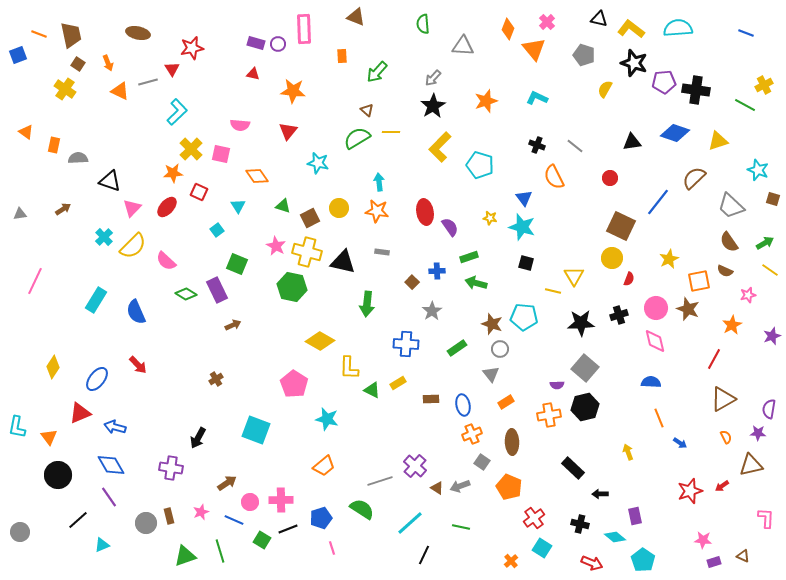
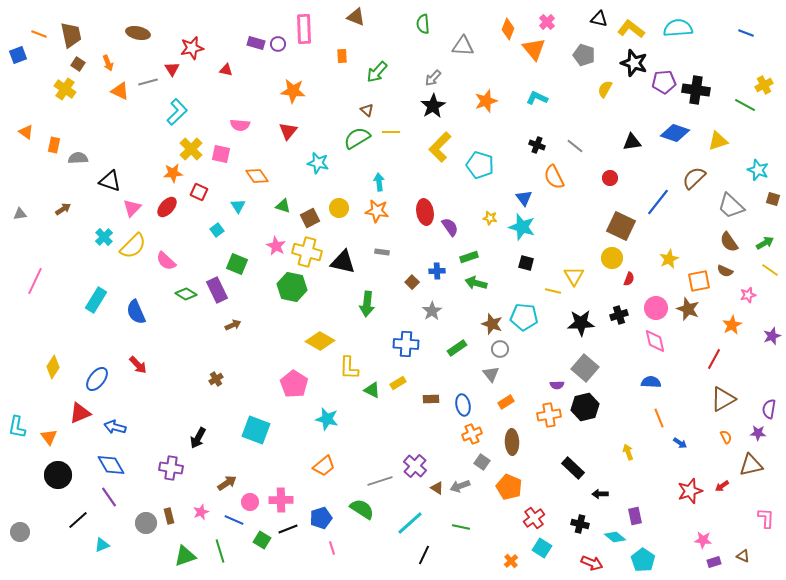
red triangle at (253, 74): moved 27 px left, 4 px up
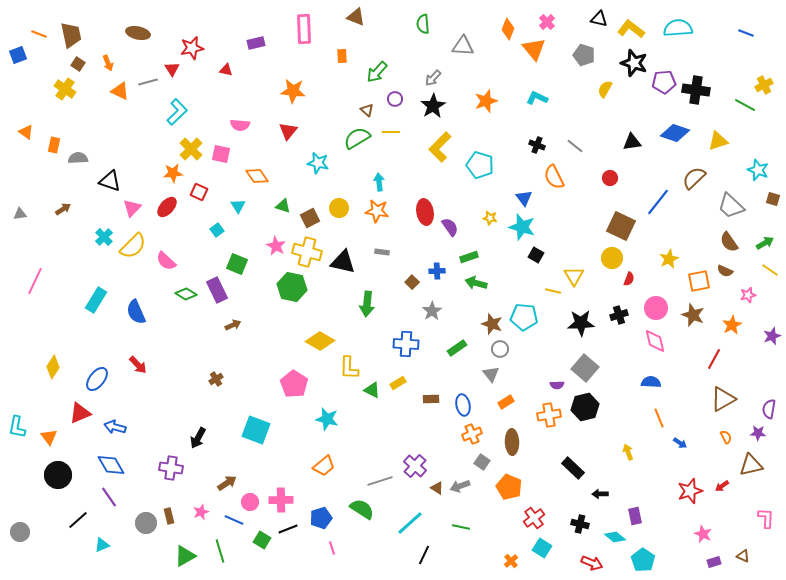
purple rectangle at (256, 43): rotated 30 degrees counterclockwise
purple circle at (278, 44): moved 117 px right, 55 px down
black square at (526, 263): moved 10 px right, 8 px up; rotated 14 degrees clockwise
brown star at (688, 309): moved 5 px right, 6 px down
pink star at (703, 540): moved 6 px up; rotated 18 degrees clockwise
green triangle at (185, 556): rotated 10 degrees counterclockwise
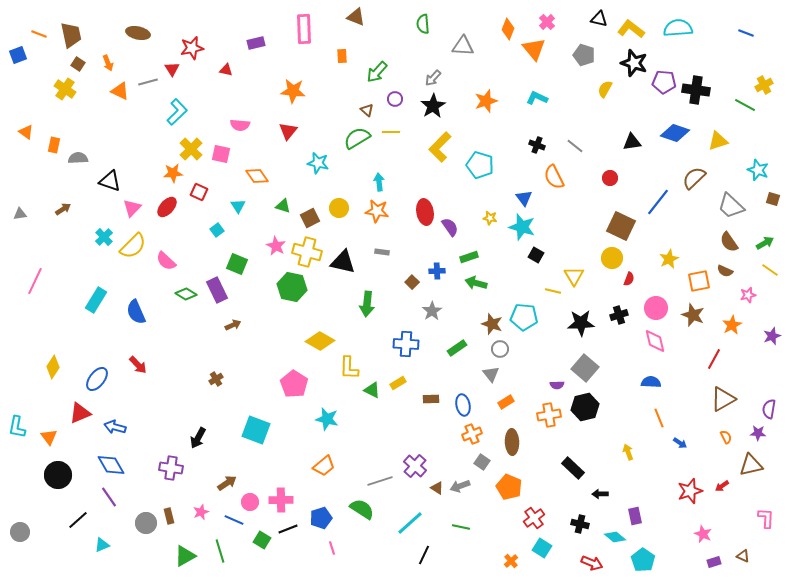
purple pentagon at (664, 82): rotated 10 degrees clockwise
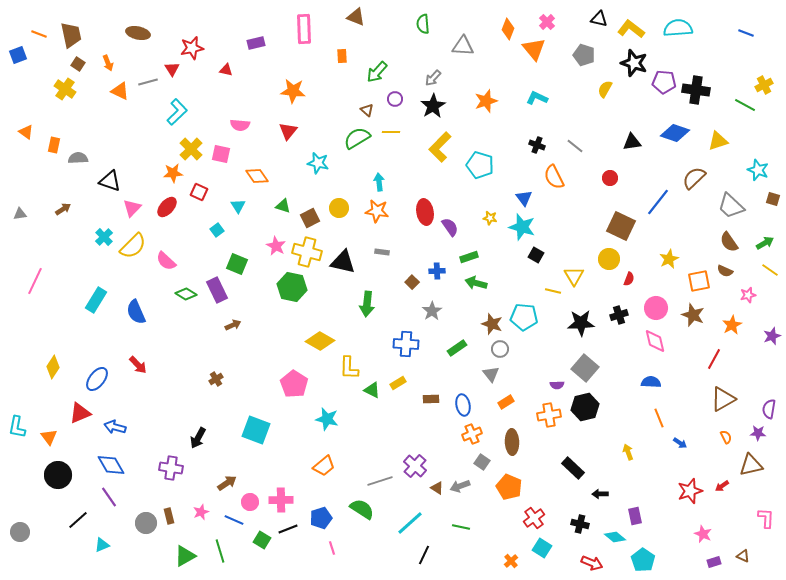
yellow circle at (612, 258): moved 3 px left, 1 px down
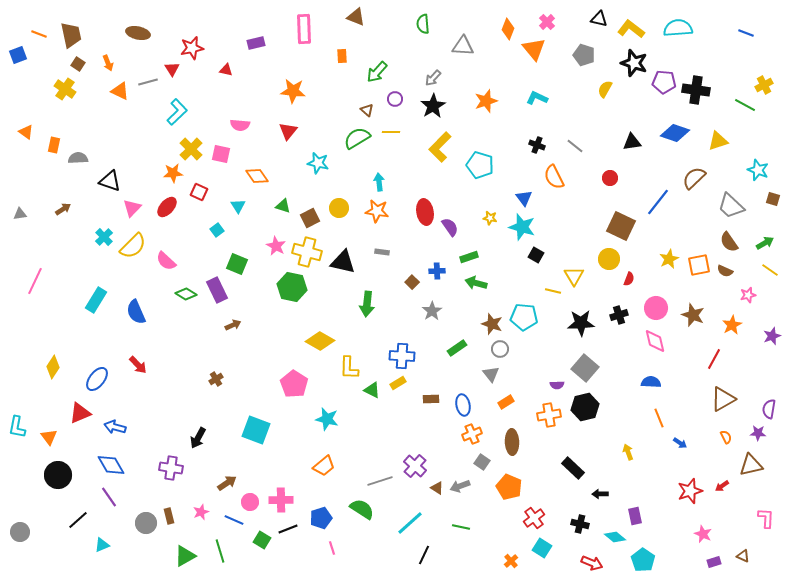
orange square at (699, 281): moved 16 px up
blue cross at (406, 344): moved 4 px left, 12 px down
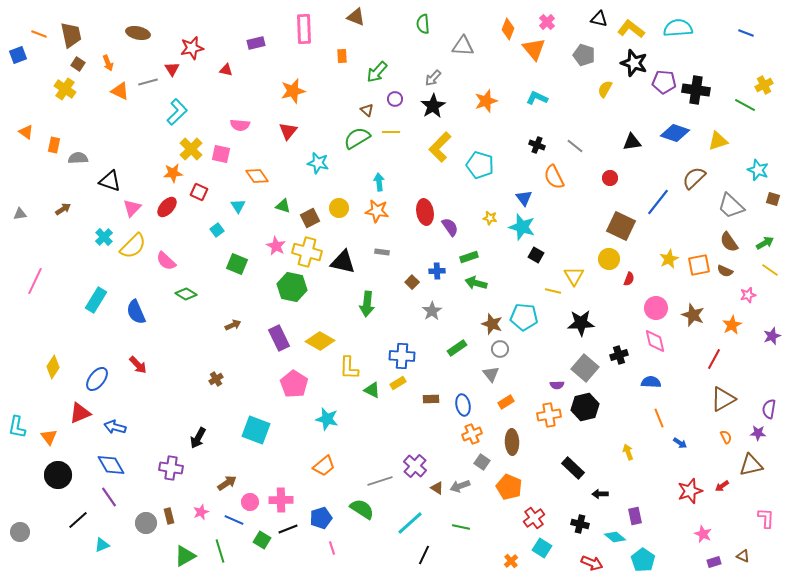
orange star at (293, 91): rotated 20 degrees counterclockwise
purple rectangle at (217, 290): moved 62 px right, 48 px down
black cross at (619, 315): moved 40 px down
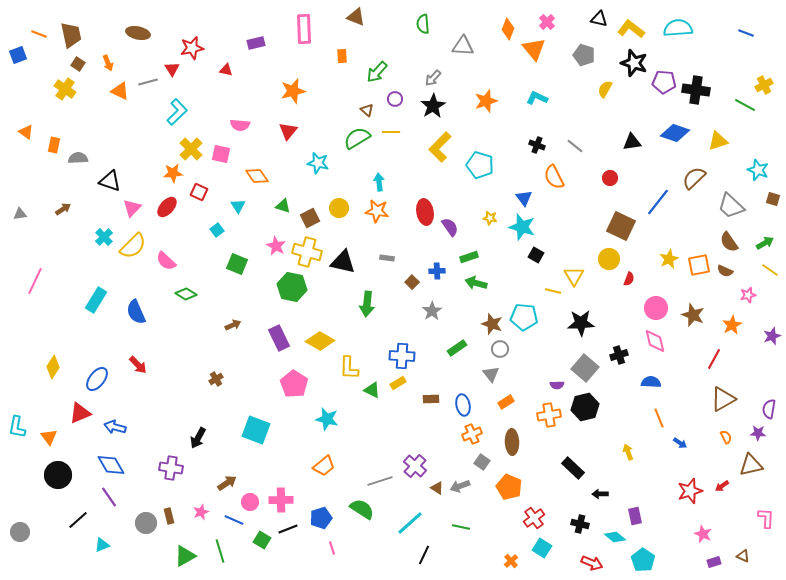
gray rectangle at (382, 252): moved 5 px right, 6 px down
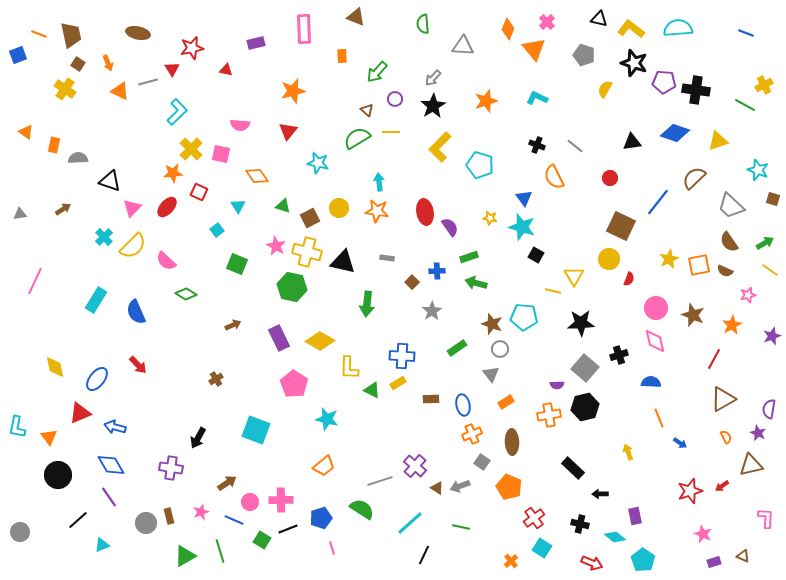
yellow diamond at (53, 367): moved 2 px right; rotated 45 degrees counterclockwise
purple star at (758, 433): rotated 21 degrees clockwise
